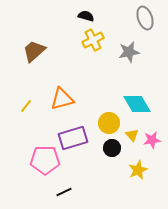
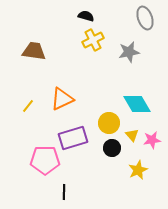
brown trapezoid: rotated 50 degrees clockwise
orange triangle: rotated 10 degrees counterclockwise
yellow line: moved 2 px right
black line: rotated 63 degrees counterclockwise
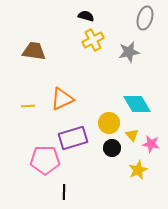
gray ellipse: rotated 35 degrees clockwise
yellow line: rotated 48 degrees clockwise
pink star: moved 1 px left, 4 px down; rotated 18 degrees clockwise
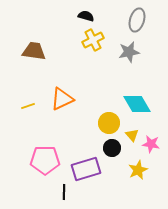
gray ellipse: moved 8 px left, 2 px down
yellow line: rotated 16 degrees counterclockwise
purple rectangle: moved 13 px right, 31 px down
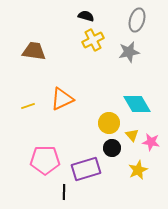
pink star: moved 2 px up
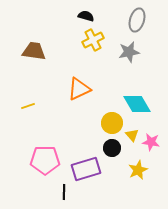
orange triangle: moved 17 px right, 10 px up
yellow circle: moved 3 px right
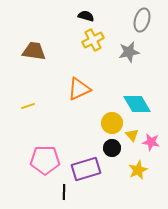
gray ellipse: moved 5 px right
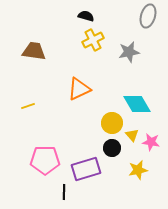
gray ellipse: moved 6 px right, 4 px up
yellow star: rotated 12 degrees clockwise
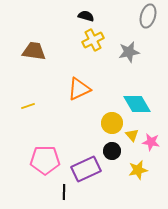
black circle: moved 3 px down
purple rectangle: rotated 8 degrees counterclockwise
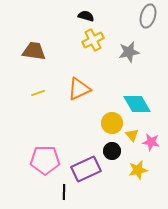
yellow line: moved 10 px right, 13 px up
